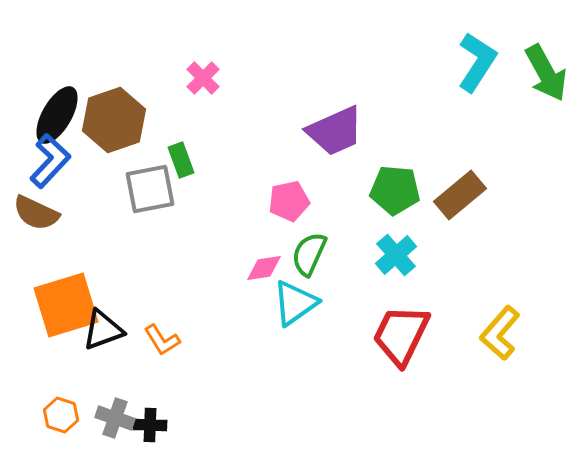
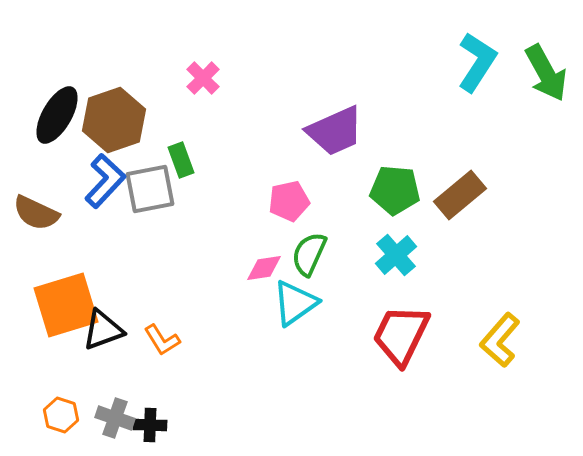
blue L-shape: moved 55 px right, 20 px down
yellow L-shape: moved 7 px down
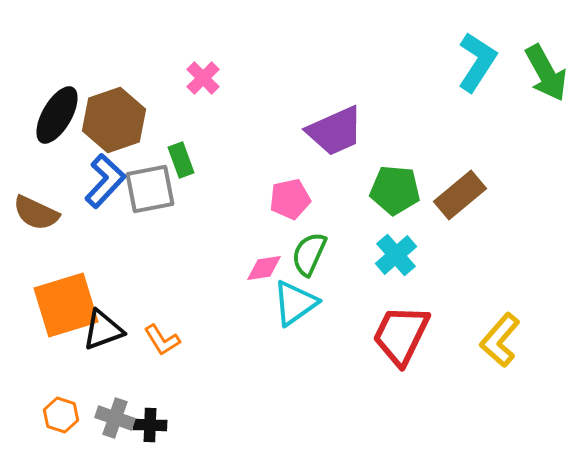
pink pentagon: moved 1 px right, 2 px up
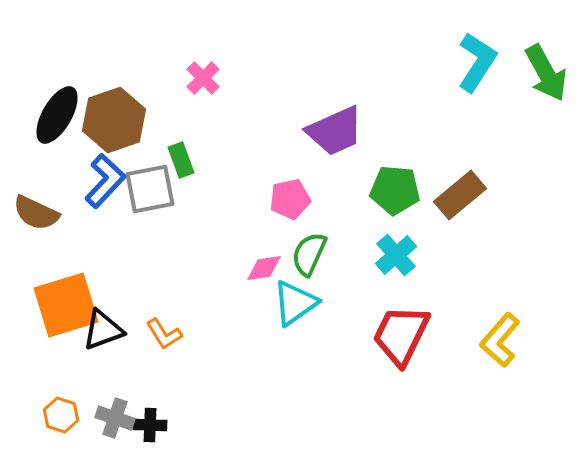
orange L-shape: moved 2 px right, 6 px up
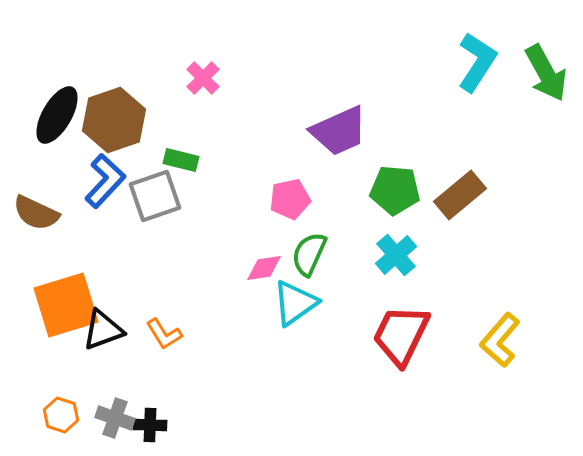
purple trapezoid: moved 4 px right
green rectangle: rotated 56 degrees counterclockwise
gray square: moved 5 px right, 7 px down; rotated 8 degrees counterclockwise
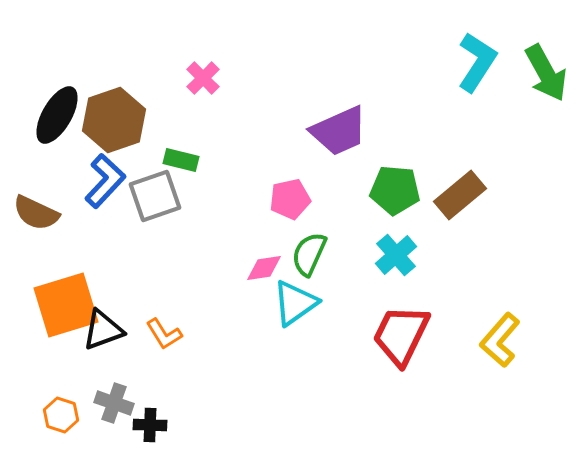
gray cross: moved 1 px left, 15 px up
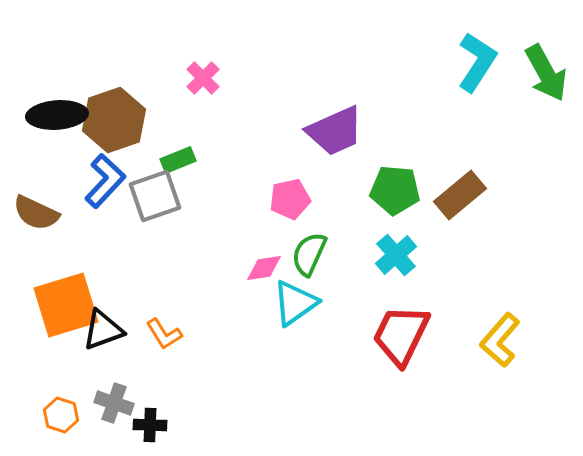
black ellipse: rotated 56 degrees clockwise
purple trapezoid: moved 4 px left
green rectangle: moved 3 px left; rotated 36 degrees counterclockwise
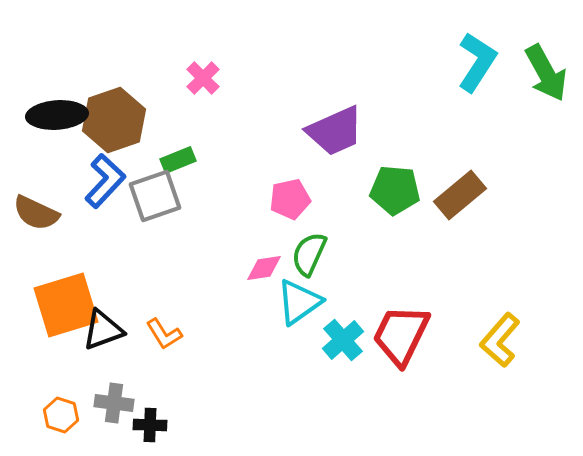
cyan cross: moved 53 px left, 85 px down
cyan triangle: moved 4 px right, 1 px up
gray cross: rotated 12 degrees counterclockwise
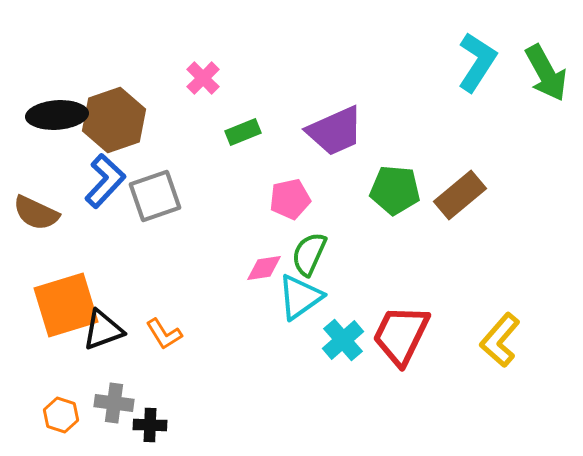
green rectangle: moved 65 px right, 28 px up
cyan triangle: moved 1 px right, 5 px up
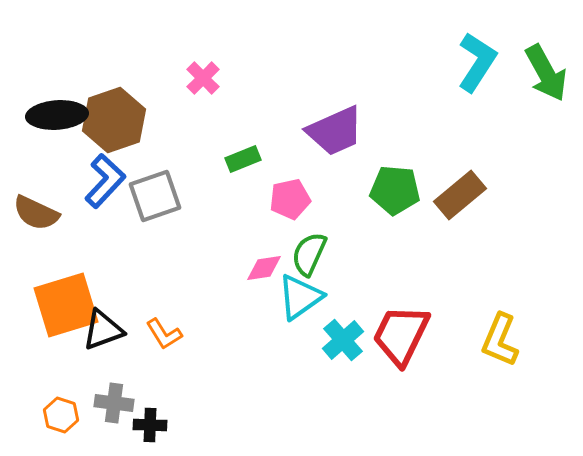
green rectangle: moved 27 px down
yellow L-shape: rotated 18 degrees counterclockwise
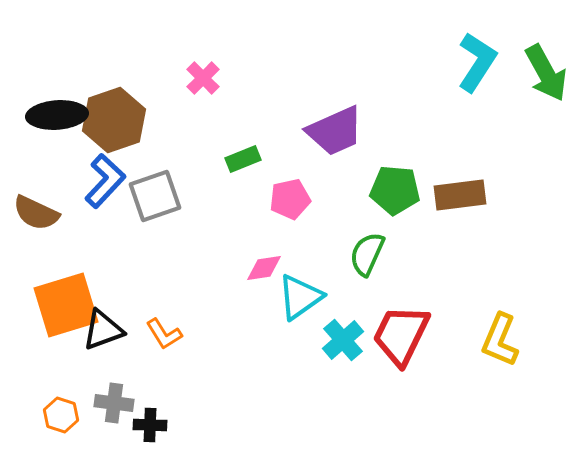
brown rectangle: rotated 33 degrees clockwise
green semicircle: moved 58 px right
